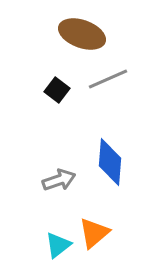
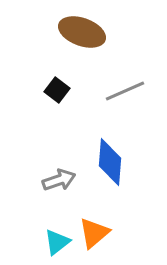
brown ellipse: moved 2 px up
gray line: moved 17 px right, 12 px down
cyan triangle: moved 1 px left, 3 px up
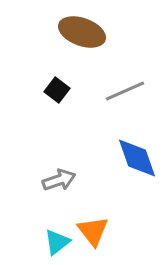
blue diamond: moved 27 px right, 4 px up; rotated 24 degrees counterclockwise
orange triangle: moved 1 px left, 2 px up; rotated 28 degrees counterclockwise
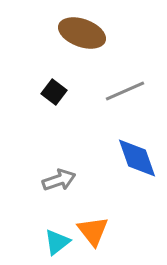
brown ellipse: moved 1 px down
black square: moved 3 px left, 2 px down
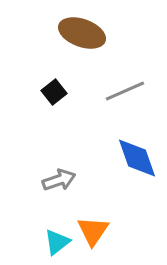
black square: rotated 15 degrees clockwise
orange triangle: rotated 12 degrees clockwise
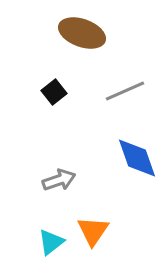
cyan triangle: moved 6 px left
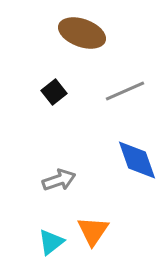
blue diamond: moved 2 px down
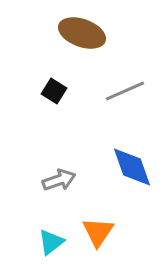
black square: moved 1 px up; rotated 20 degrees counterclockwise
blue diamond: moved 5 px left, 7 px down
orange triangle: moved 5 px right, 1 px down
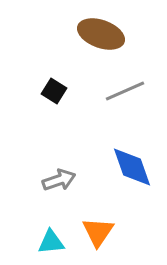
brown ellipse: moved 19 px right, 1 px down
cyan triangle: rotated 32 degrees clockwise
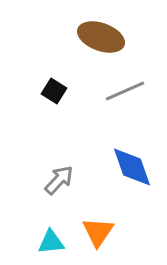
brown ellipse: moved 3 px down
gray arrow: rotated 28 degrees counterclockwise
